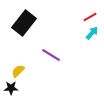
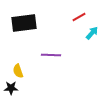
red line: moved 11 px left
black rectangle: rotated 45 degrees clockwise
purple line: rotated 30 degrees counterclockwise
yellow semicircle: rotated 64 degrees counterclockwise
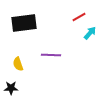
cyan arrow: moved 2 px left
yellow semicircle: moved 7 px up
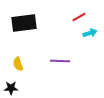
cyan arrow: rotated 32 degrees clockwise
purple line: moved 9 px right, 6 px down
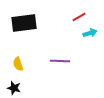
black star: moved 3 px right; rotated 16 degrees clockwise
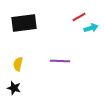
cyan arrow: moved 1 px right, 5 px up
yellow semicircle: rotated 32 degrees clockwise
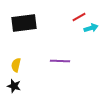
yellow semicircle: moved 2 px left, 1 px down
black star: moved 2 px up
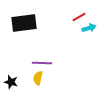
cyan arrow: moved 2 px left
purple line: moved 18 px left, 2 px down
yellow semicircle: moved 22 px right, 13 px down
black star: moved 3 px left, 4 px up
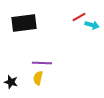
cyan arrow: moved 3 px right, 3 px up; rotated 32 degrees clockwise
